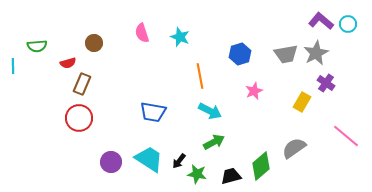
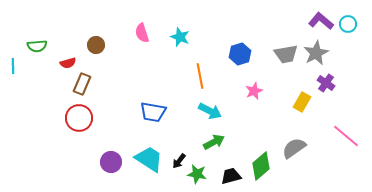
brown circle: moved 2 px right, 2 px down
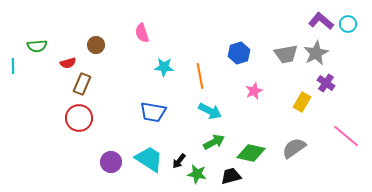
cyan star: moved 16 px left, 30 px down; rotated 18 degrees counterclockwise
blue hexagon: moved 1 px left, 1 px up
green diamond: moved 10 px left, 13 px up; rotated 52 degrees clockwise
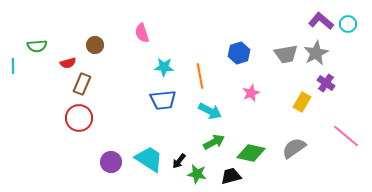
brown circle: moved 1 px left
pink star: moved 3 px left, 2 px down
blue trapezoid: moved 10 px right, 12 px up; rotated 16 degrees counterclockwise
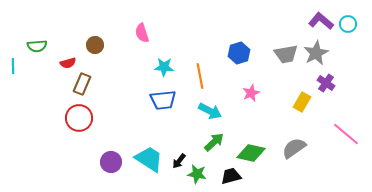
pink line: moved 2 px up
green arrow: rotated 15 degrees counterclockwise
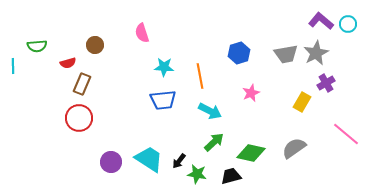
purple cross: rotated 24 degrees clockwise
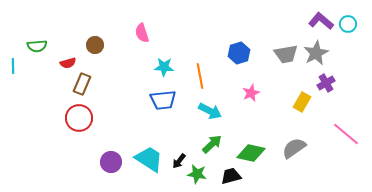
green arrow: moved 2 px left, 2 px down
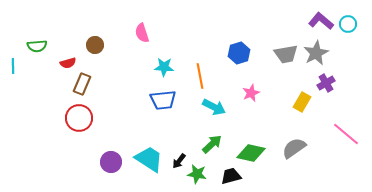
cyan arrow: moved 4 px right, 4 px up
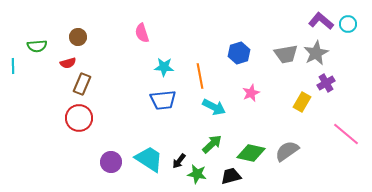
brown circle: moved 17 px left, 8 px up
gray semicircle: moved 7 px left, 3 px down
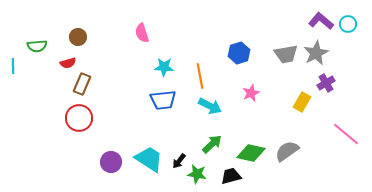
cyan arrow: moved 4 px left, 1 px up
